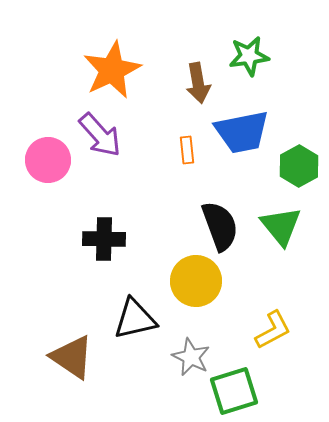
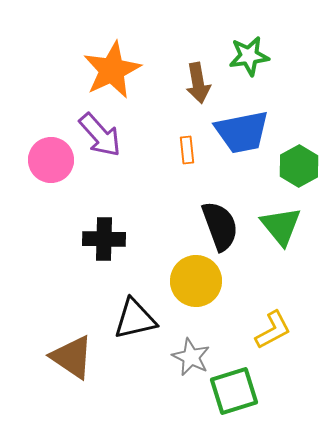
pink circle: moved 3 px right
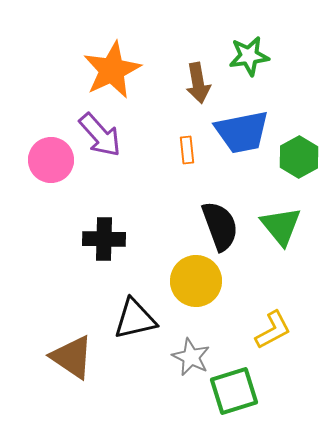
green hexagon: moved 9 px up
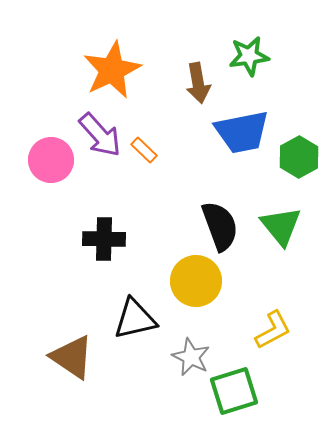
orange rectangle: moved 43 px left; rotated 40 degrees counterclockwise
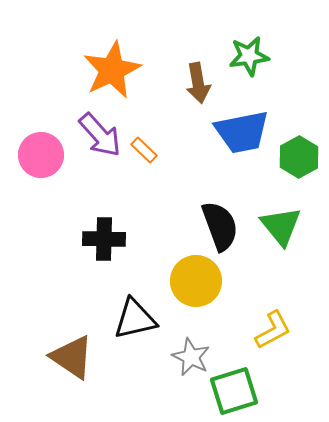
pink circle: moved 10 px left, 5 px up
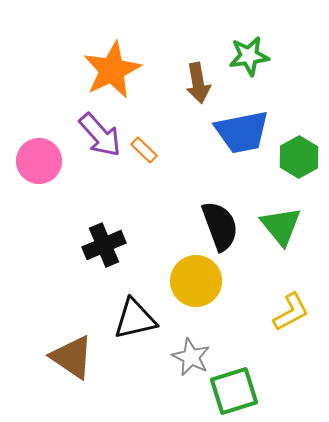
pink circle: moved 2 px left, 6 px down
black cross: moved 6 px down; rotated 24 degrees counterclockwise
yellow L-shape: moved 18 px right, 18 px up
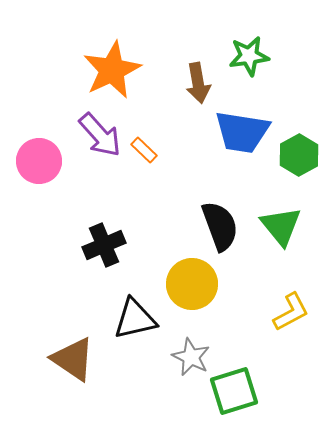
blue trapezoid: rotated 20 degrees clockwise
green hexagon: moved 2 px up
yellow circle: moved 4 px left, 3 px down
brown triangle: moved 1 px right, 2 px down
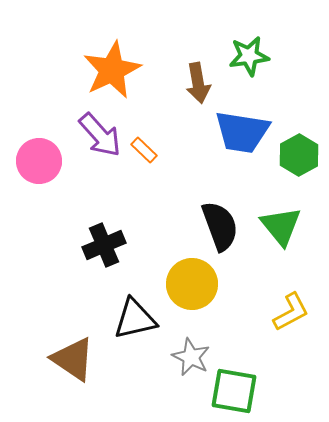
green square: rotated 27 degrees clockwise
